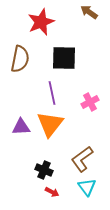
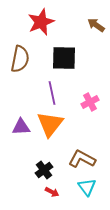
brown arrow: moved 7 px right, 13 px down
brown L-shape: rotated 64 degrees clockwise
black cross: rotated 30 degrees clockwise
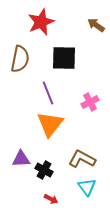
purple line: moved 4 px left; rotated 10 degrees counterclockwise
purple triangle: moved 32 px down
black cross: rotated 24 degrees counterclockwise
red arrow: moved 1 px left, 7 px down
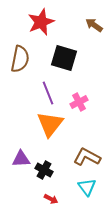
brown arrow: moved 2 px left
black square: rotated 16 degrees clockwise
pink cross: moved 11 px left
brown L-shape: moved 5 px right, 2 px up
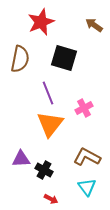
pink cross: moved 5 px right, 6 px down
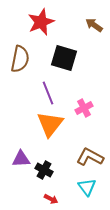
brown L-shape: moved 3 px right
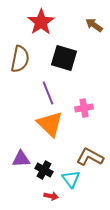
red star: rotated 12 degrees counterclockwise
pink cross: rotated 18 degrees clockwise
orange triangle: rotated 24 degrees counterclockwise
cyan triangle: moved 16 px left, 8 px up
red arrow: moved 3 px up; rotated 16 degrees counterclockwise
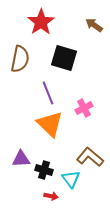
pink cross: rotated 18 degrees counterclockwise
brown L-shape: rotated 12 degrees clockwise
black cross: rotated 12 degrees counterclockwise
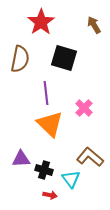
brown arrow: rotated 24 degrees clockwise
purple line: moved 2 px left; rotated 15 degrees clockwise
pink cross: rotated 18 degrees counterclockwise
red arrow: moved 1 px left, 1 px up
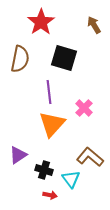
purple line: moved 3 px right, 1 px up
orange triangle: moved 2 px right; rotated 28 degrees clockwise
purple triangle: moved 3 px left, 4 px up; rotated 30 degrees counterclockwise
